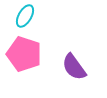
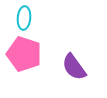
cyan ellipse: moved 1 px left, 2 px down; rotated 25 degrees counterclockwise
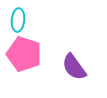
cyan ellipse: moved 6 px left, 2 px down
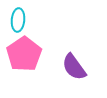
pink pentagon: rotated 20 degrees clockwise
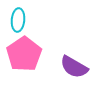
purple semicircle: rotated 24 degrees counterclockwise
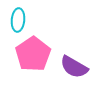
pink pentagon: moved 9 px right
